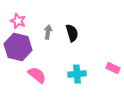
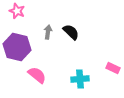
pink star: moved 1 px left, 10 px up
black semicircle: moved 1 px left, 1 px up; rotated 30 degrees counterclockwise
purple hexagon: moved 1 px left
cyan cross: moved 3 px right, 5 px down
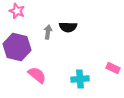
black semicircle: moved 3 px left, 5 px up; rotated 138 degrees clockwise
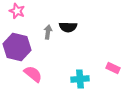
pink semicircle: moved 4 px left, 1 px up
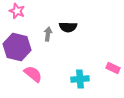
gray arrow: moved 2 px down
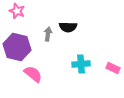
cyan cross: moved 1 px right, 15 px up
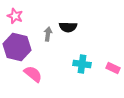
pink star: moved 2 px left, 5 px down
cyan cross: moved 1 px right; rotated 12 degrees clockwise
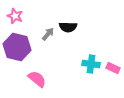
gray arrow: rotated 32 degrees clockwise
cyan cross: moved 9 px right
pink semicircle: moved 4 px right, 5 px down
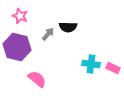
pink star: moved 5 px right
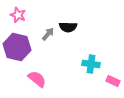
pink star: moved 2 px left, 1 px up
pink rectangle: moved 13 px down
